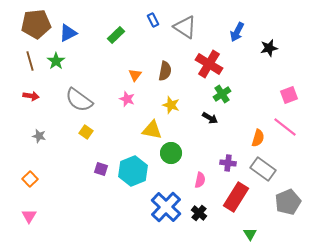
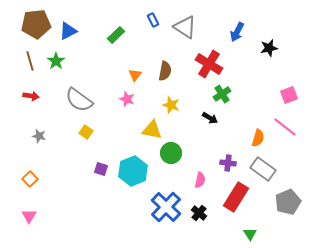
blue triangle: moved 2 px up
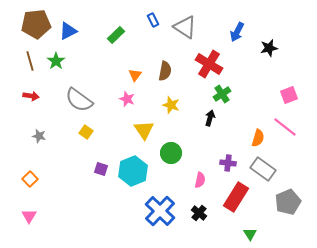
black arrow: rotated 105 degrees counterclockwise
yellow triangle: moved 8 px left; rotated 45 degrees clockwise
blue cross: moved 6 px left, 4 px down
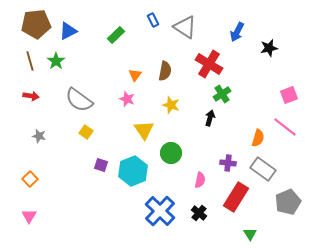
purple square: moved 4 px up
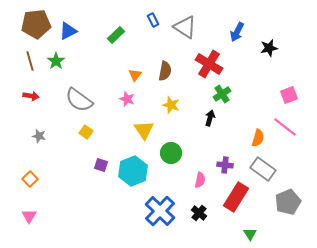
purple cross: moved 3 px left, 2 px down
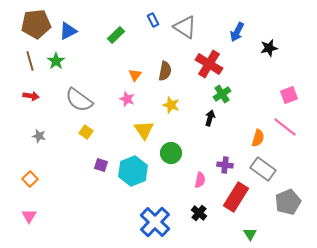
blue cross: moved 5 px left, 11 px down
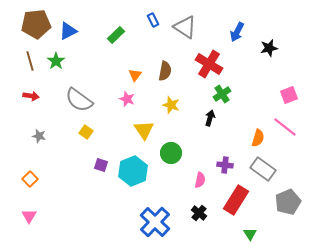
red rectangle: moved 3 px down
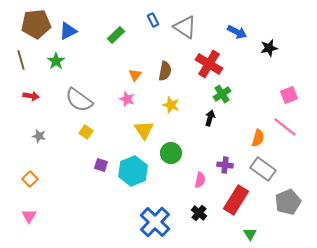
blue arrow: rotated 90 degrees counterclockwise
brown line: moved 9 px left, 1 px up
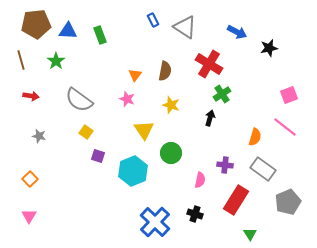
blue triangle: rotated 30 degrees clockwise
green rectangle: moved 16 px left; rotated 66 degrees counterclockwise
orange semicircle: moved 3 px left, 1 px up
purple square: moved 3 px left, 9 px up
black cross: moved 4 px left, 1 px down; rotated 21 degrees counterclockwise
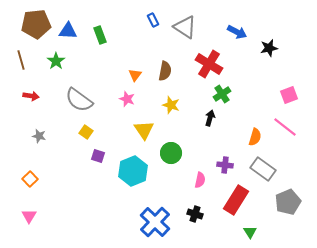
green triangle: moved 2 px up
